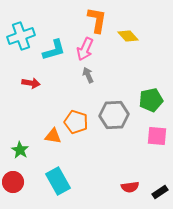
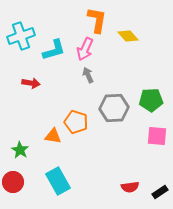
green pentagon: rotated 10 degrees clockwise
gray hexagon: moved 7 px up
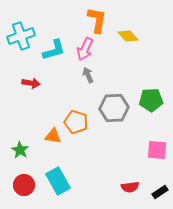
pink square: moved 14 px down
red circle: moved 11 px right, 3 px down
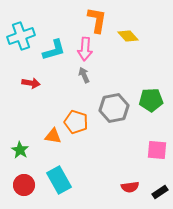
pink arrow: rotated 20 degrees counterclockwise
gray arrow: moved 4 px left
gray hexagon: rotated 8 degrees counterclockwise
cyan rectangle: moved 1 px right, 1 px up
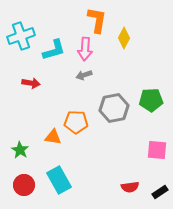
yellow diamond: moved 4 px left, 2 px down; rotated 70 degrees clockwise
gray arrow: rotated 84 degrees counterclockwise
orange pentagon: rotated 15 degrees counterclockwise
orange triangle: moved 1 px down
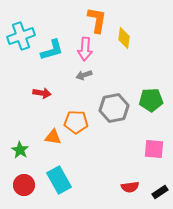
yellow diamond: rotated 20 degrees counterclockwise
cyan L-shape: moved 2 px left
red arrow: moved 11 px right, 10 px down
pink square: moved 3 px left, 1 px up
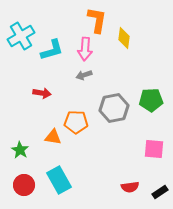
cyan cross: rotated 12 degrees counterclockwise
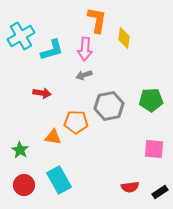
gray hexagon: moved 5 px left, 2 px up
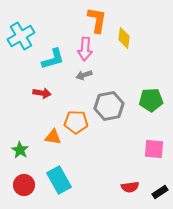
cyan L-shape: moved 1 px right, 9 px down
